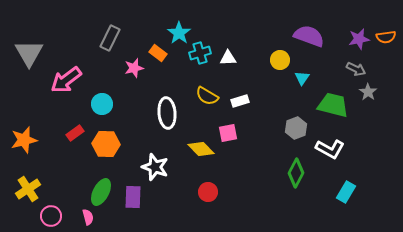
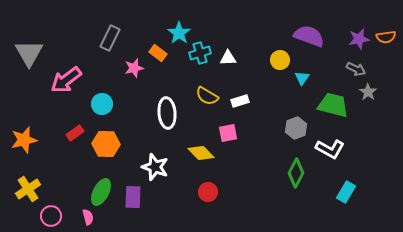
yellow diamond: moved 4 px down
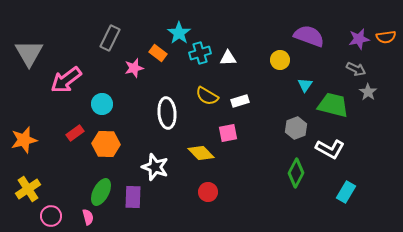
cyan triangle: moved 3 px right, 7 px down
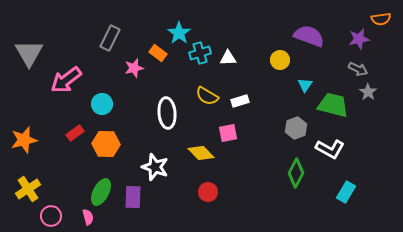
orange semicircle: moved 5 px left, 18 px up
gray arrow: moved 2 px right
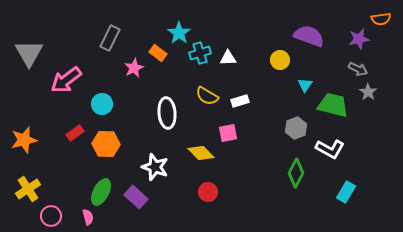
pink star: rotated 12 degrees counterclockwise
purple rectangle: moved 3 px right; rotated 50 degrees counterclockwise
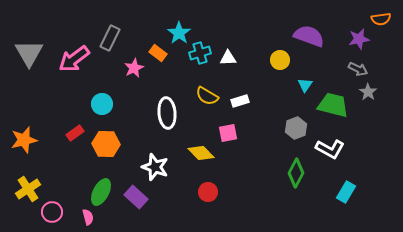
pink arrow: moved 8 px right, 21 px up
pink circle: moved 1 px right, 4 px up
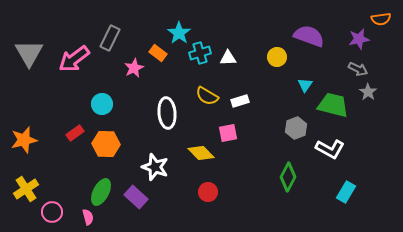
yellow circle: moved 3 px left, 3 px up
green diamond: moved 8 px left, 4 px down
yellow cross: moved 2 px left
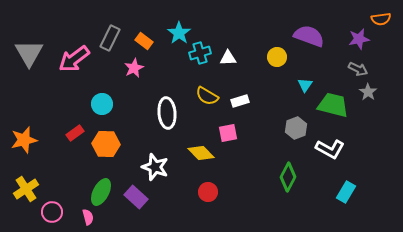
orange rectangle: moved 14 px left, 12 px up
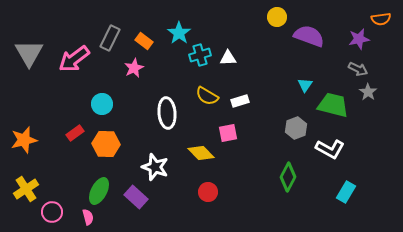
cyan cross: moved 2 px down
yellow circle: moved 40 px up
green ellipse: moved 2 px left, 1 px up
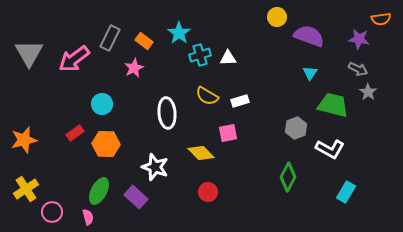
purple star: rotated 20 degrees clockwise
cyan triangle: moved 5 px right, 12 px up
